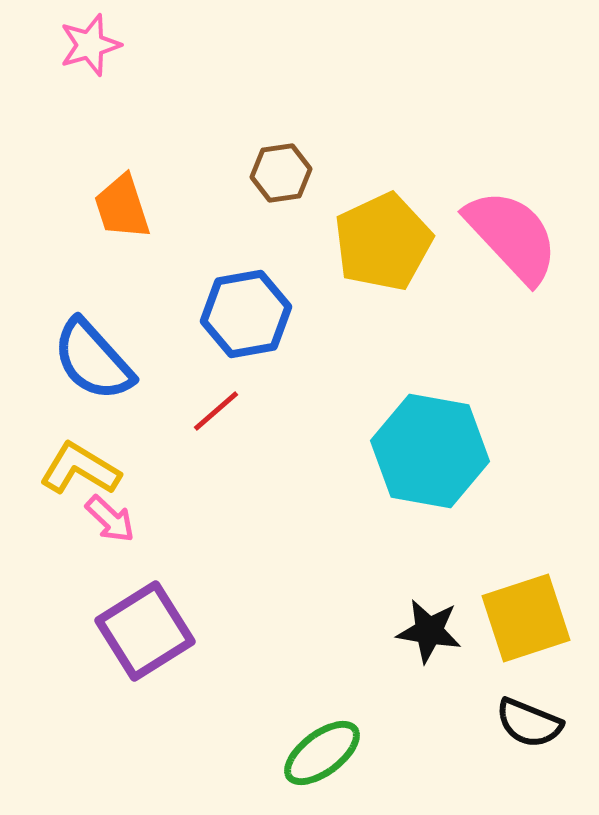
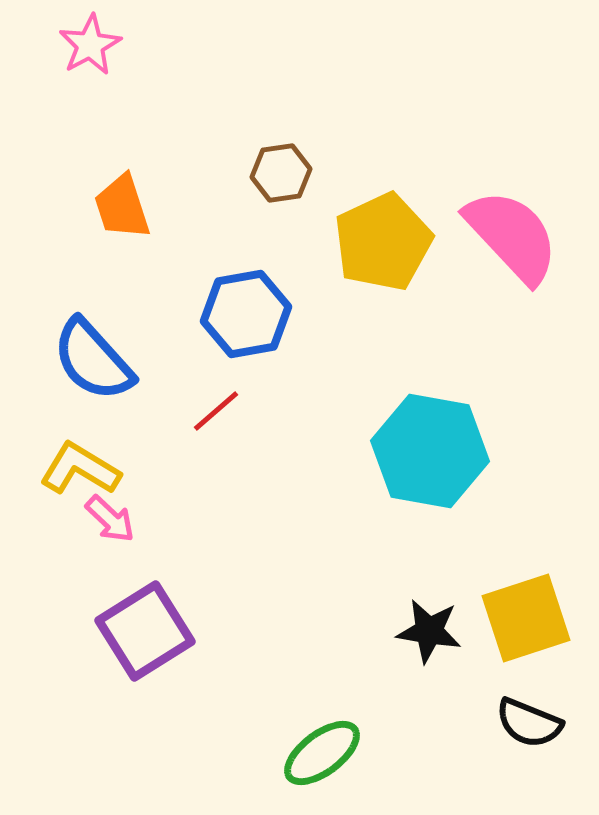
pink star: rotated 12 degrees counterclockwise
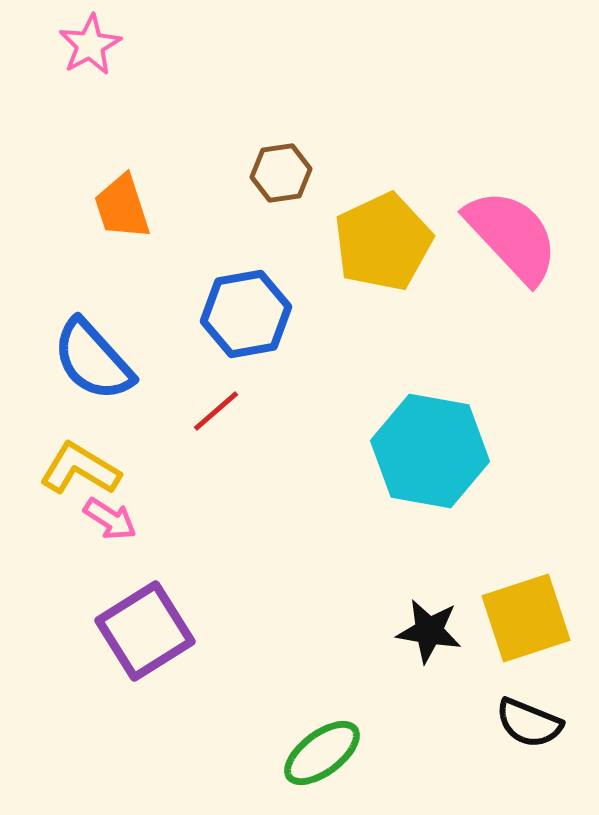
pink arrow: rotated 10 degrees counterclockwise
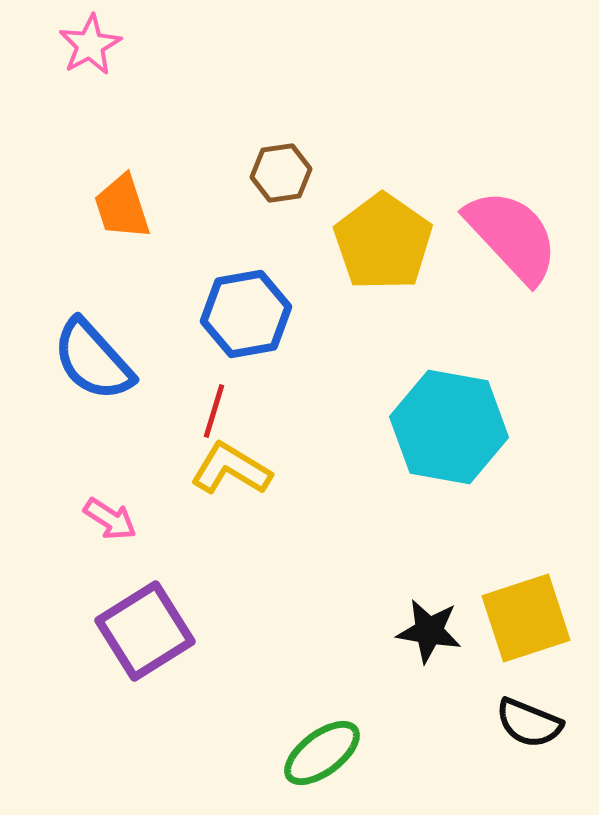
yellow pentagon: rotated 12 degrees counterclockwise
red line: moved 2 px left; rotated 32 degrees counterclockwise
cyan hexagon: moved 19 px right, 24 px up
yellow L-shape: moved 151 px right
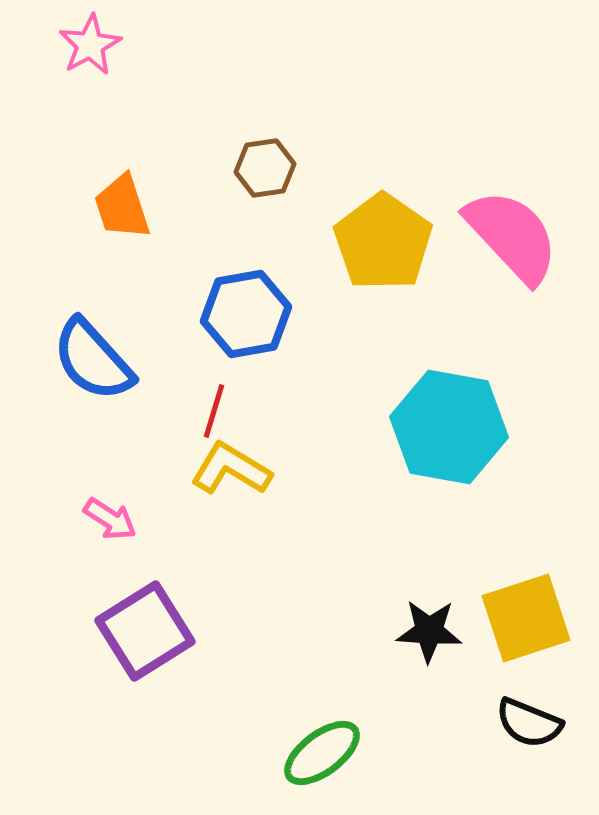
brown hexagon: moved 16 px left, 5 px up
black star: rotated 6 degrees counterclockwise
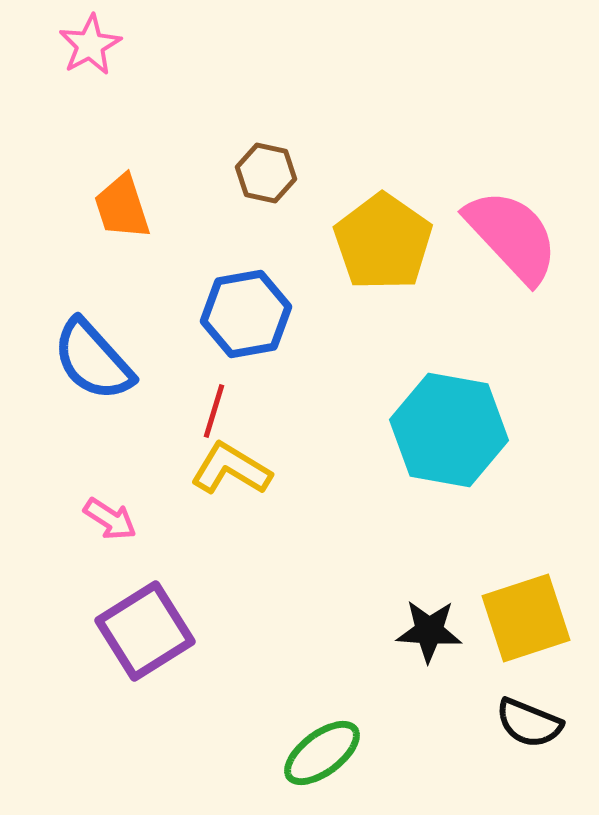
brown hexagon: moved 1 px right, 5 px down; rotated 20 degrees clockwise
cyan hexagon: moved 3 px down
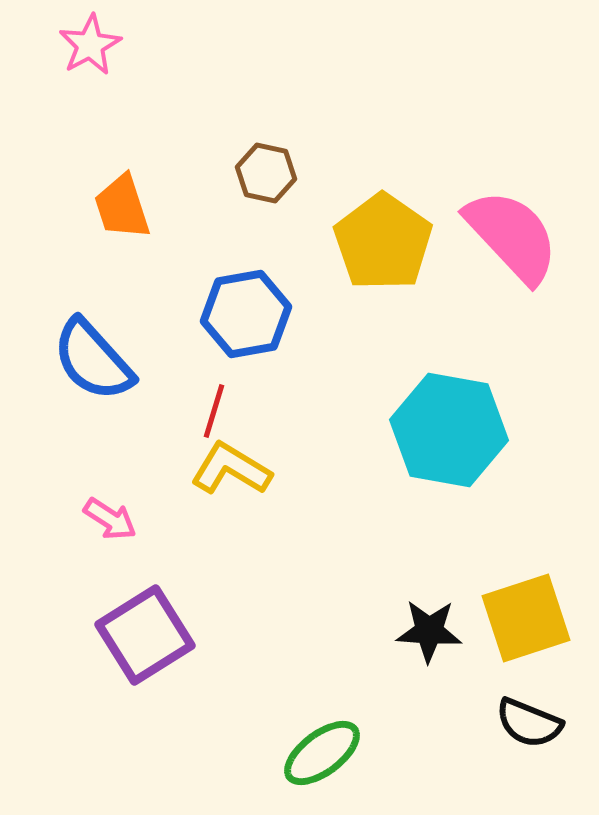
purple square: moved 4 px down
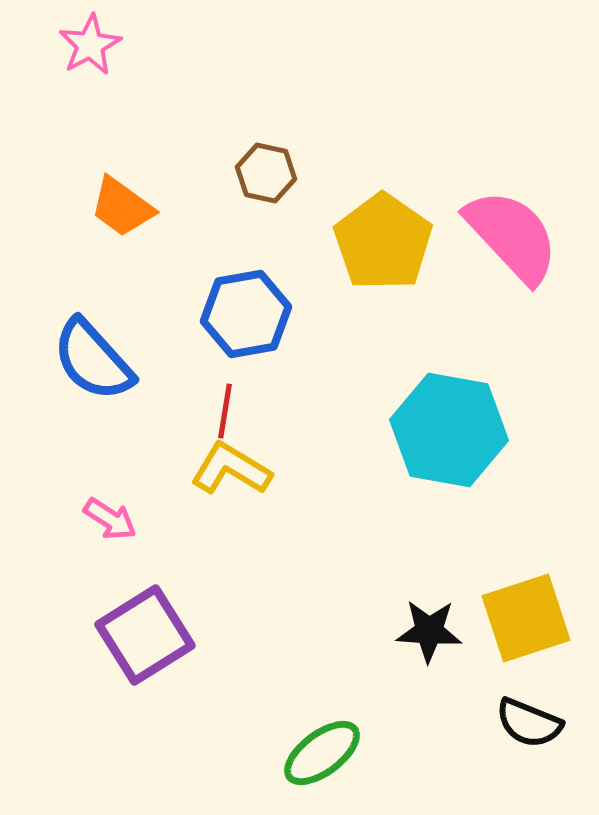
orange trapezoid: rotated 36 degrees counterclockwise
red line: moved 11 px right; rotated 8 degrees counterclockwise
